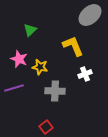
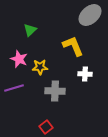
yellow star: rotated 14 degrees counterclockwise
white cross: rotated 24 degrees clockwise
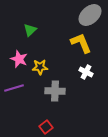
yellow L-shape: moved 8 px right, 3 px up
white cross: moved 1 px right, 2 px up; rotated 24 degrees clockwise
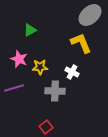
green triangle: rotated 16 degrees clockwise
white cross: moved 14 px left
